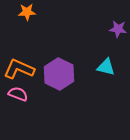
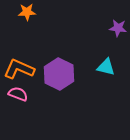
purple star: moved 1 px up
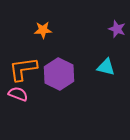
orange star: moved 16 px right, 18 px down
purple star: moved 1 px left, 1 px down; rotated 12 degrees clockwise
orange L-shape: moved 4 px right; rotated 32 degrees counterclockwise
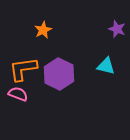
orange star: rotated 24 degrees counterclockwise
cyan triangle: moved 1 px up
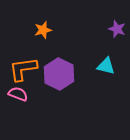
orange star: rotated 12 degrees clockwise
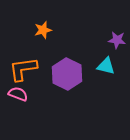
purple star: moved 11 px down; rotated 12 degrees counterclockwise
purple hexagon: moved 8 px right
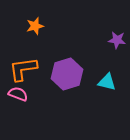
orange star: moved 8 px left, 4 px up
cyan triangle: moved 1 px right, 16 px down
purple hexagon: rotated 16 degrees clockwise
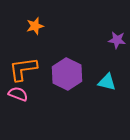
purple hexagon: rotated 16 degrees counterclockwise
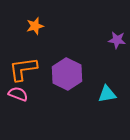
cyan triangle: moved 12 px down; rotated 24 degrees counterclockwise
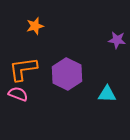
cyan triangle: rotated 12 degrees clockwise
